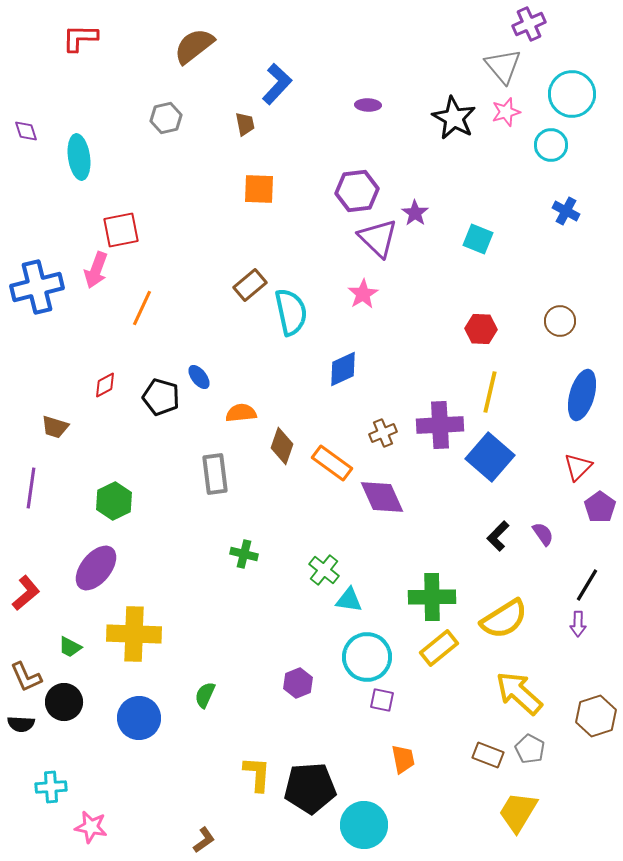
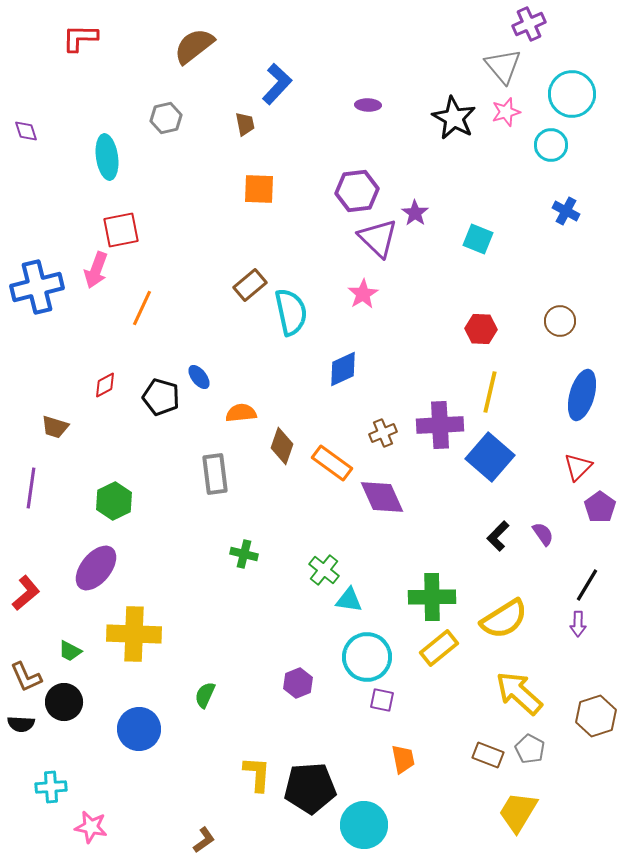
cyan ellipse at (79, 157): moved 28 px right
green trapezoid at (70, 647): moved 4 px down
blue circle at (139, 718): moved 11 px down
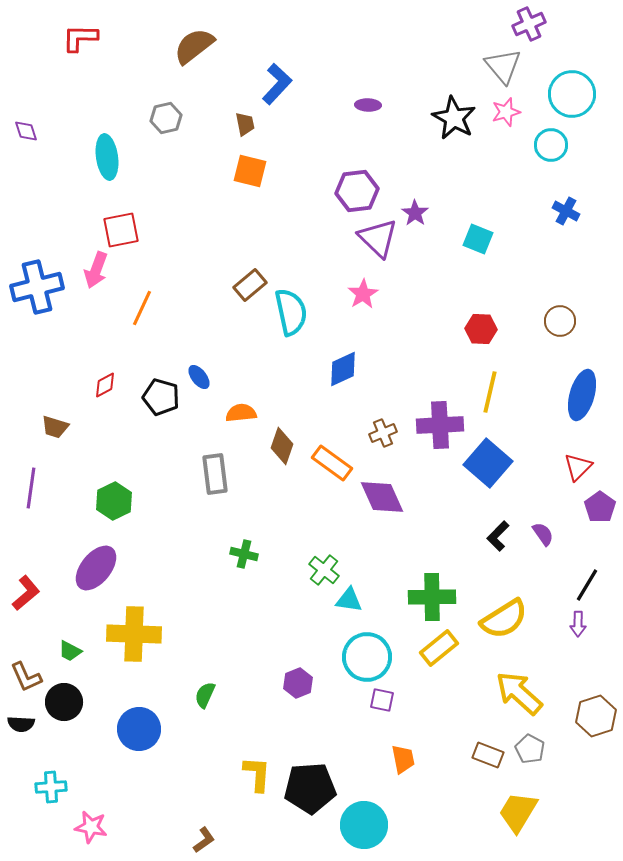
orange square at (259, 189): moved 9 px left, 18 px up; rotated 12 degrees clockwise
blue square at (490, 457): moved 2 px left, 6 px down
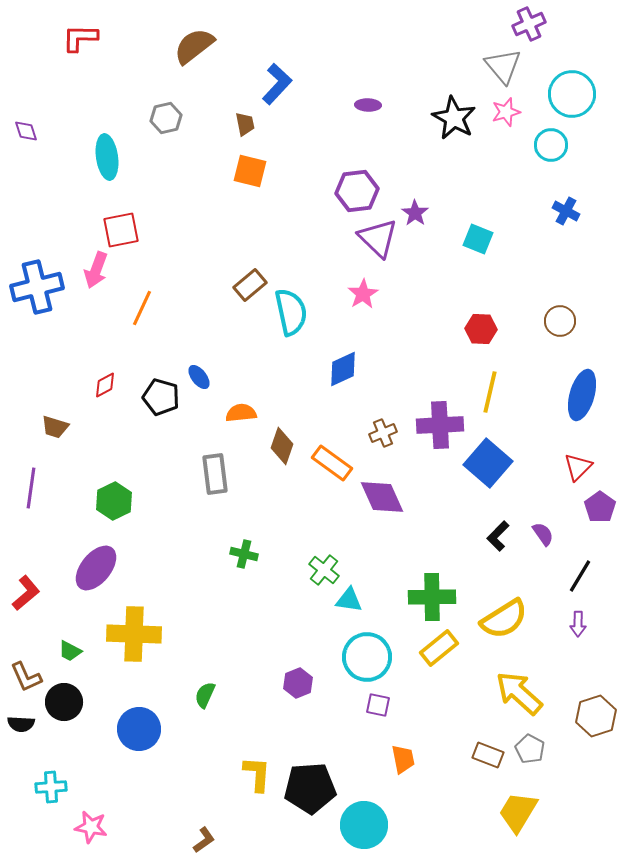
black line at (587, 585): moved 7 px left, 9 px up
purple square at (382, 700): moved 4 px left, 5 px down
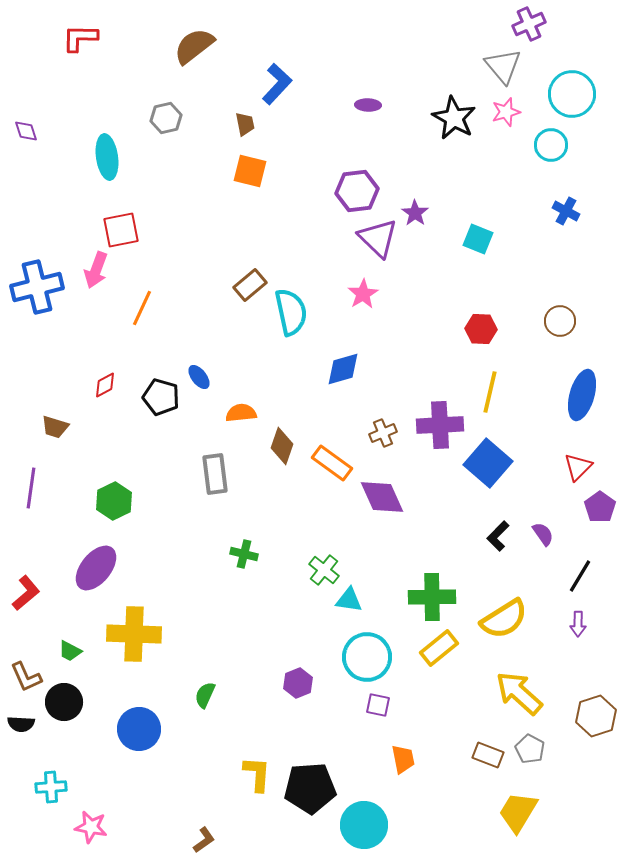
blue diamond at (343, 369): rotated 9 degrees clockwise
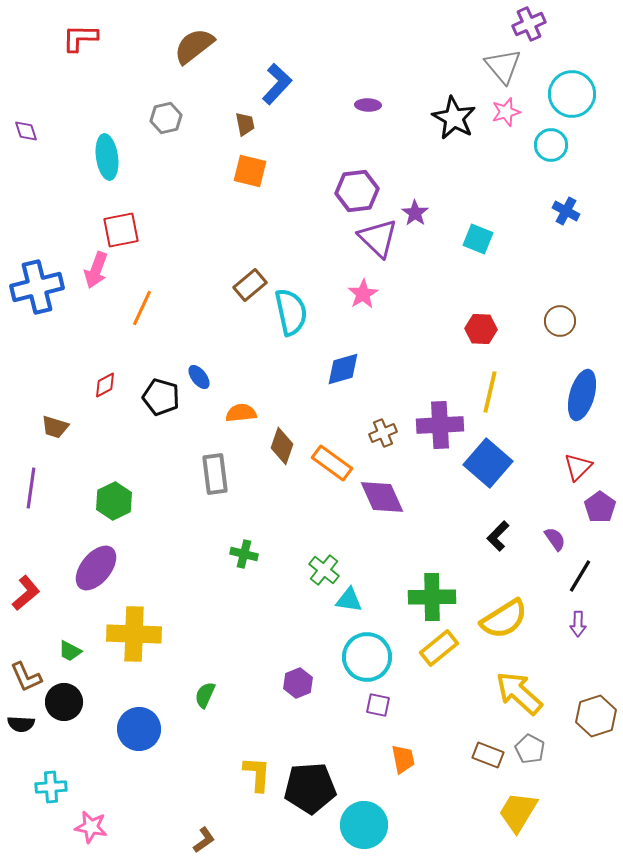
purple semicircle at (543, 534): moved 12 px right, 5 px down
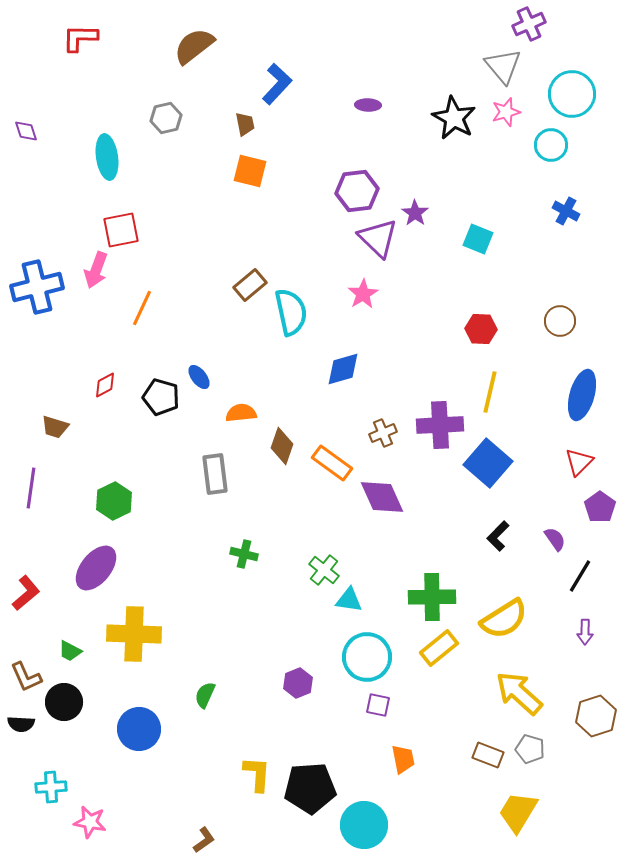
red triangle at (578, 467): moved 1 px right, 5 px up
purple arrow at (578, 624): moved 7 px right, 8 px down
gray pentagon at (530, 749): rotated 12 degrees counterclockwise
pink star at (91, 827): moved 1 px left, 5 px up
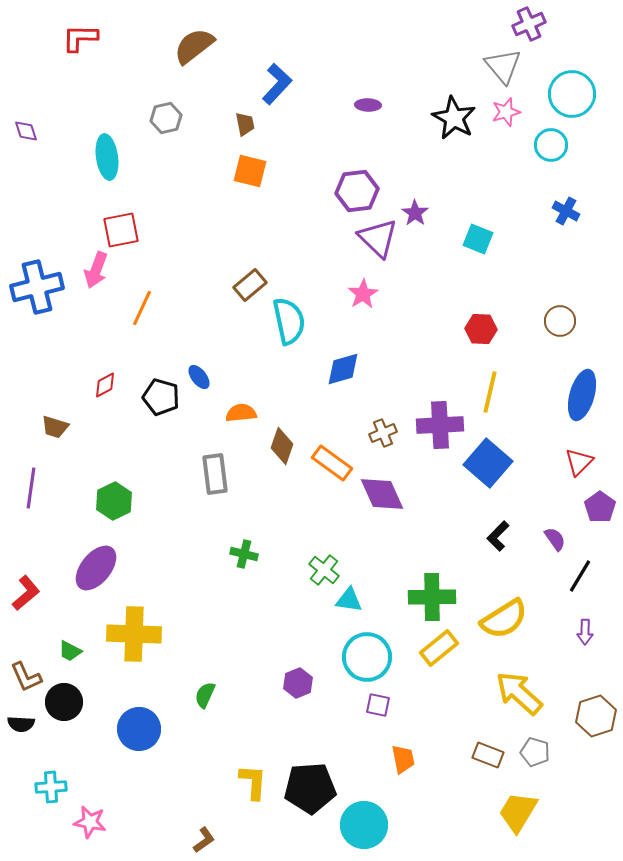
cyan semicircle at (291, 312): moved 2 px left, 9 px down
purple diamond at (382, 497): moved 3 px up
gray pentagon at (530, 749): moved 5 px right, 3 px down
yellow L-shape at (257, 774): moved 4 px left, 8 px down
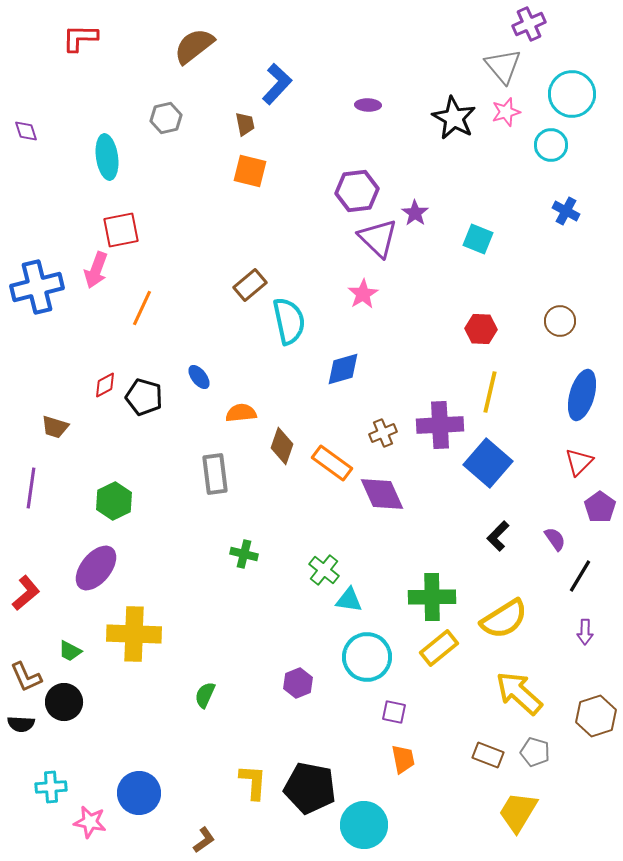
black pentagon at (161, 397): moved 17 px left
purple square at (378, 705): moved 16 px right, 7 px down
blue circle at (139, 729): moved 64 px down
black pentagon at (310, 788): rotated 15 degrees clockwise
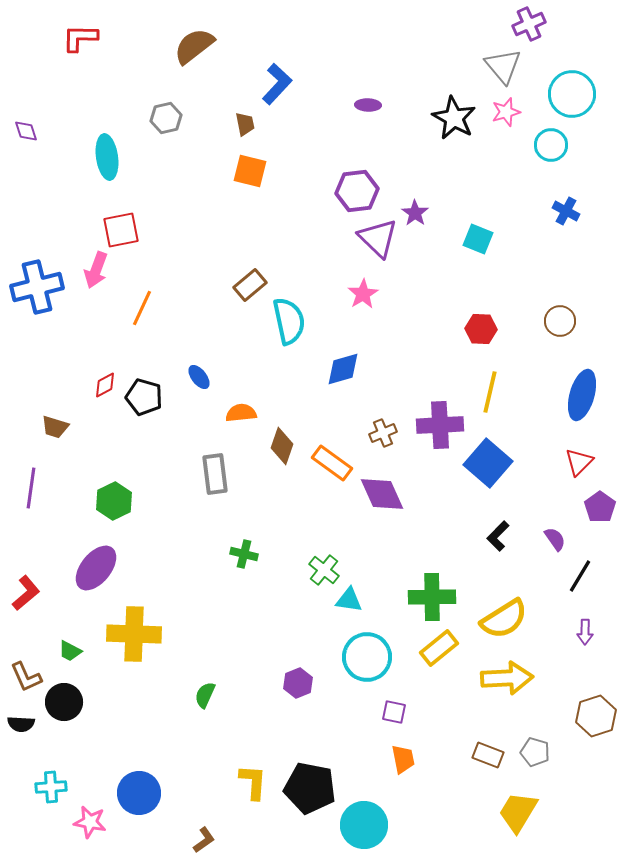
yellow arrow at (519, 693): moved 12 px left, 15 px up; rotated 135 degrees clockwise
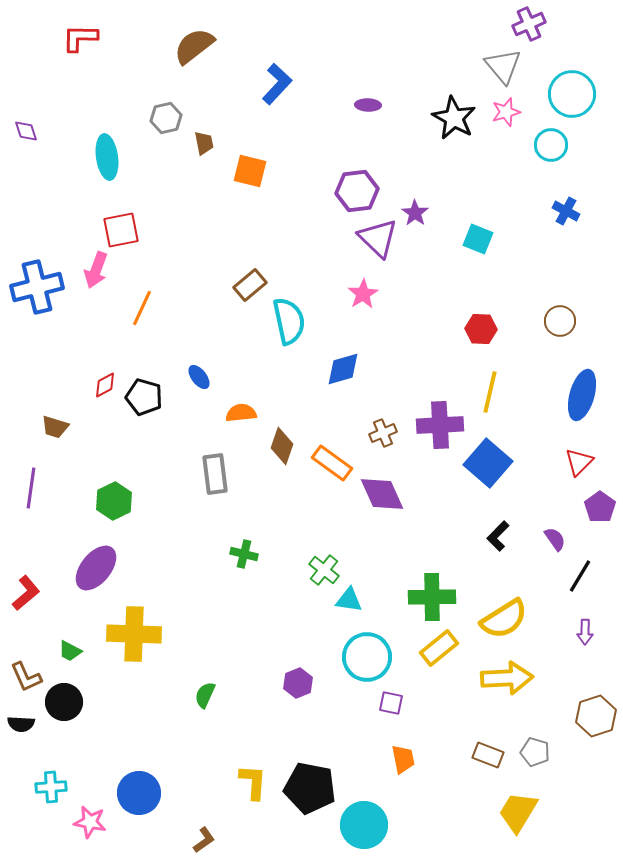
brown trapezoid at (245, 124): moved 41 px left, 19 px down
purple square at (394, 712): moved 3 px left, 9 px up
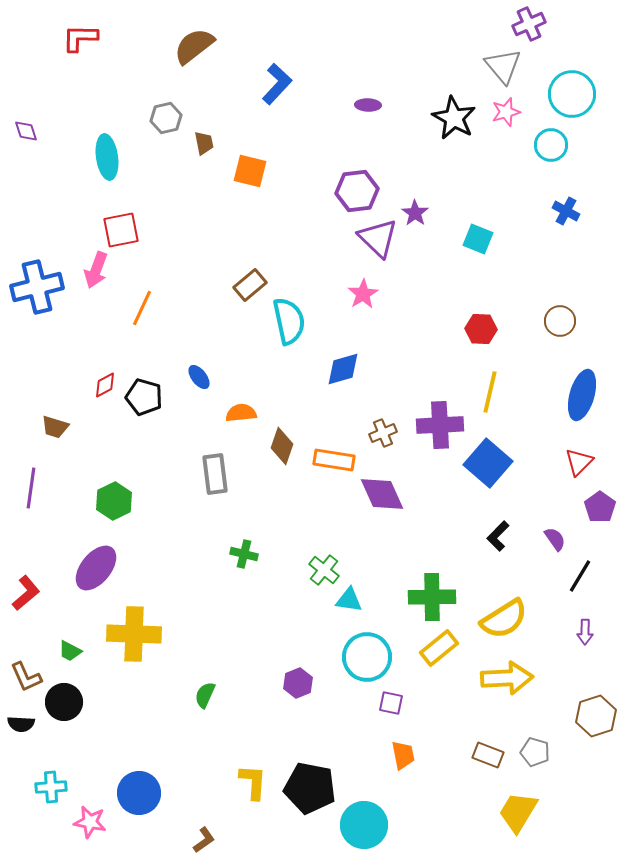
orange rectangle at (332, 463): moved 2 px right, 3 px up; rotated 27 degrees counterclockwise
orange trapezoid at (403, 759): moved 4 px up
